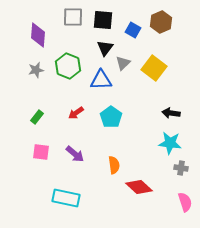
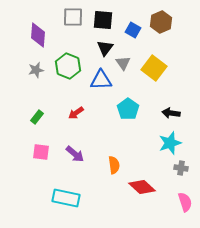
gray triangle: rotated 21 degrees counterclockwise
cyan pentagon: moved 17 px right, 8 px up
cyan star: rotated 25 degrees counterclockwise
red diamond: moved 3 px right
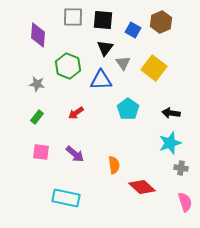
gray star: moved 1 px right, 14 px down; rotated 21 degrees clockwise
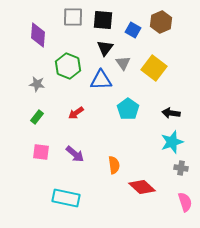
cyan star: moved 2 px right, 1 px up
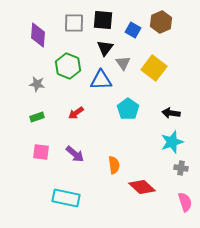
gray square: moved 1 px right, 6 px down
green rectangle: rotated 32 degrees clockwise
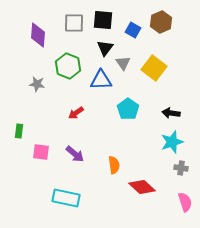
green rectangle: moved 18 px left, 14 px down; rotated 64 degrees counterclockwise
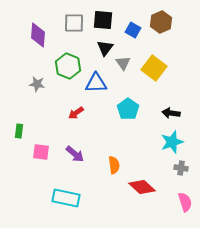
blue triangle: moved 5 px left, 3 px down
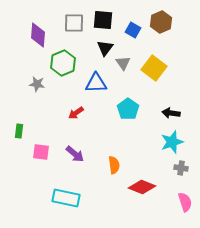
green hexagon: moved 5 px left, 3 px up; rotated 15 degrees clockwise
red diamond: rotated 20 degrees counterclockwise
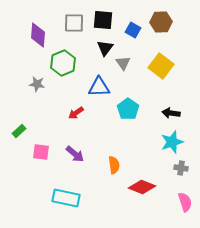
brown hexagon: rotated 20 degrees clockwise
yellow square: moved 7 px right, 2 px up
blue triangle: moved 3 px right, 4 px down
green rectangle: rotated 40 degrees clockwise
